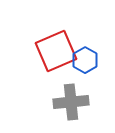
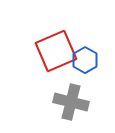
gray cross: rotated 20 degrees clockwise
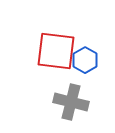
red square: rotated 30 degrees clockwise
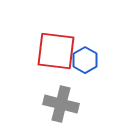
gray cross: moved 10 px left, 2 px down
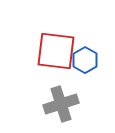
gray cross: rotated 32 degrees counterclockwise
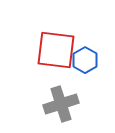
red square: moved 1 px up
